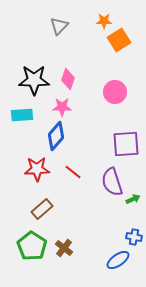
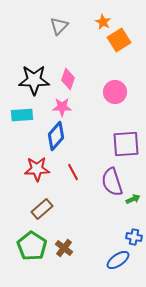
orange star: moved 1 px left, 1 px down; rotated 28 degrees clockwise
red line: rotated 24 degrees clockwise
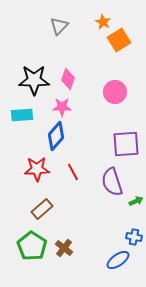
green arrow: moved 3 px right, 2 px down
